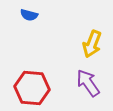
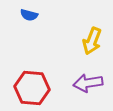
yellow arrow: moved 3 px up
purple arrow: rotated 64 degrees counterclockwise
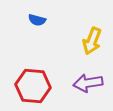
blue semicircle: moved 8 px right, 5 px down
red hexagon: moved 1 px right, 2 px up
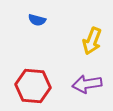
purple arrow: moved 1 px left, 1 px down
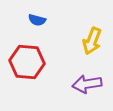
red hexagon: moved 6 px left, 24 px up
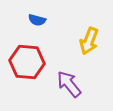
yellow arrow: moved 3 px left
purple arrow: moved 18 px left; rotated 60 degrees clockwise
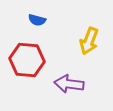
red hexagon: moved 2 px up
purple arrow: rotated 44 degrees counterclockwise
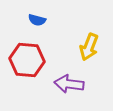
yellow arrow: moved 6 px down
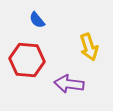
blue semicircle: rotated 36 degrees clockwise
yellow arrow: rotated 40 degrees counterclockwise
